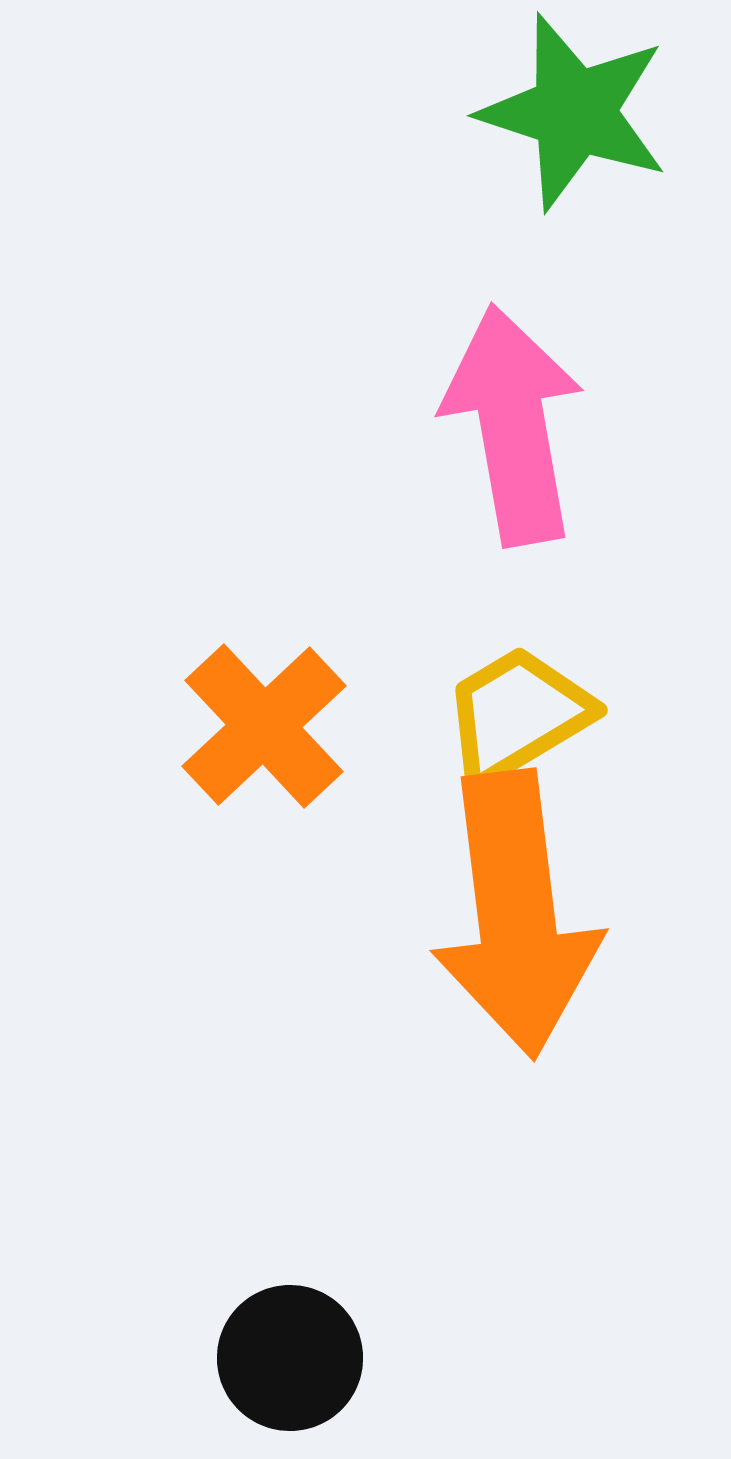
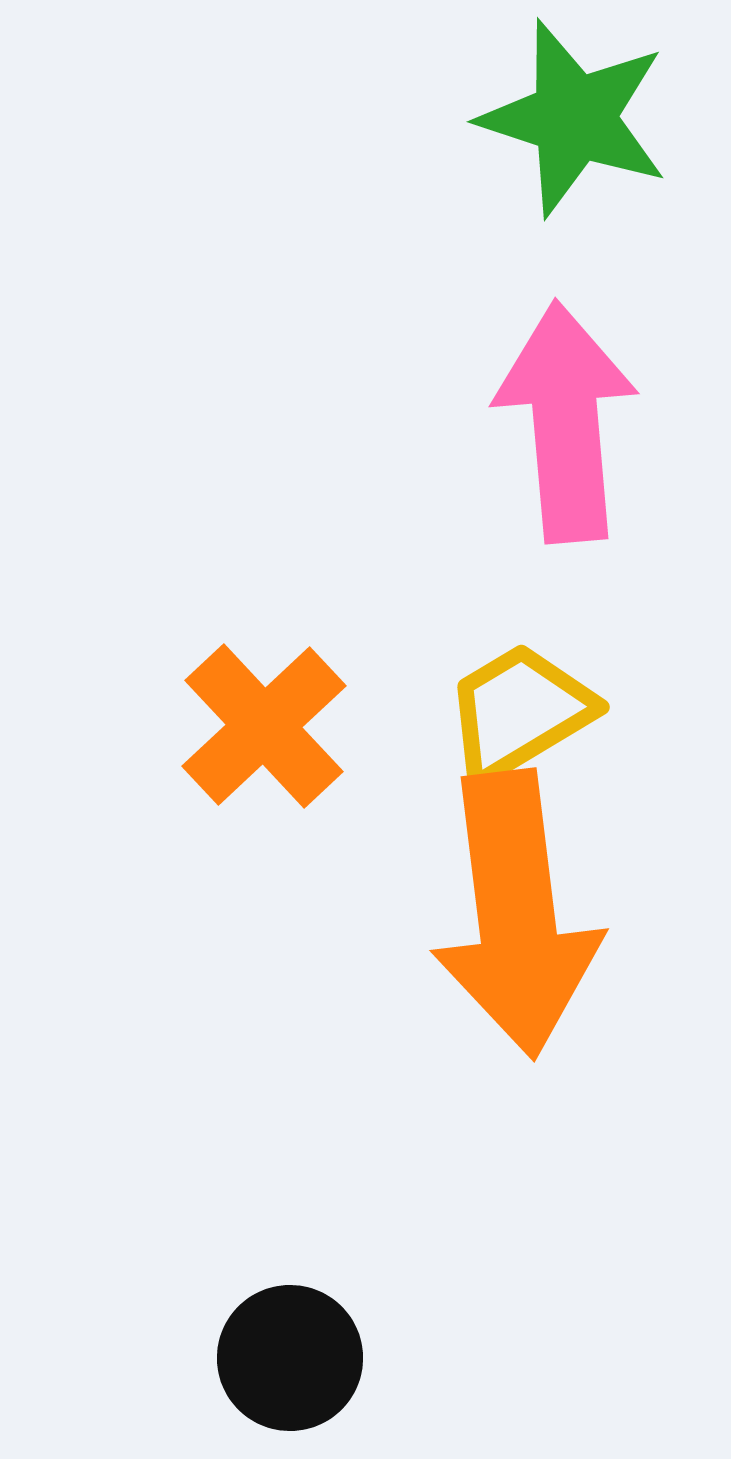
green star: moved 6 px down
pink arrow: moved 53 px right, 3 px up; rotated 5 degrees clockwise
yellow trapezoid: moved 2 px right, 3 px up
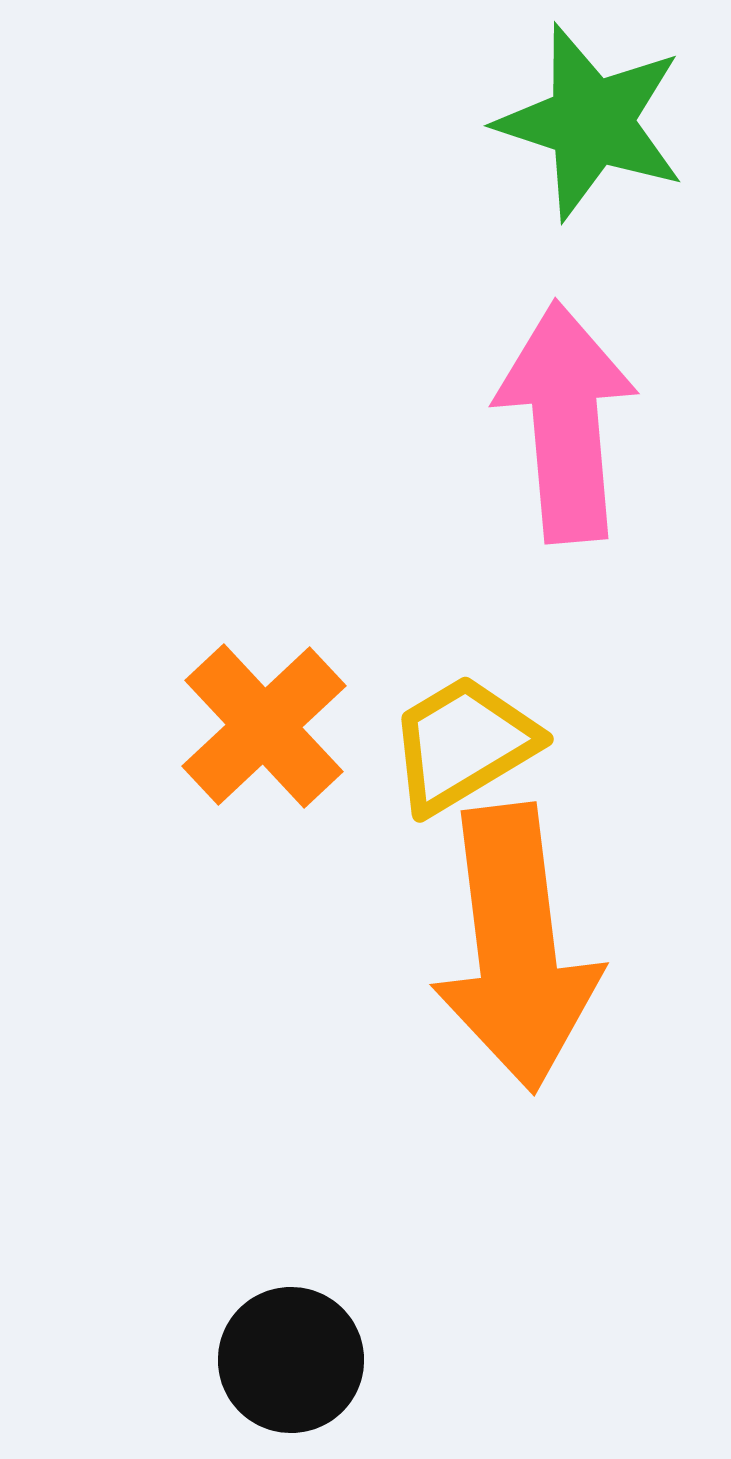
green star: moved 17 px right, 4 px down
yellow trapezoid: moved 56 px left, 32 px down
orange arrow: moved 34 px down
black circle: moved 1 px right, 2 px down
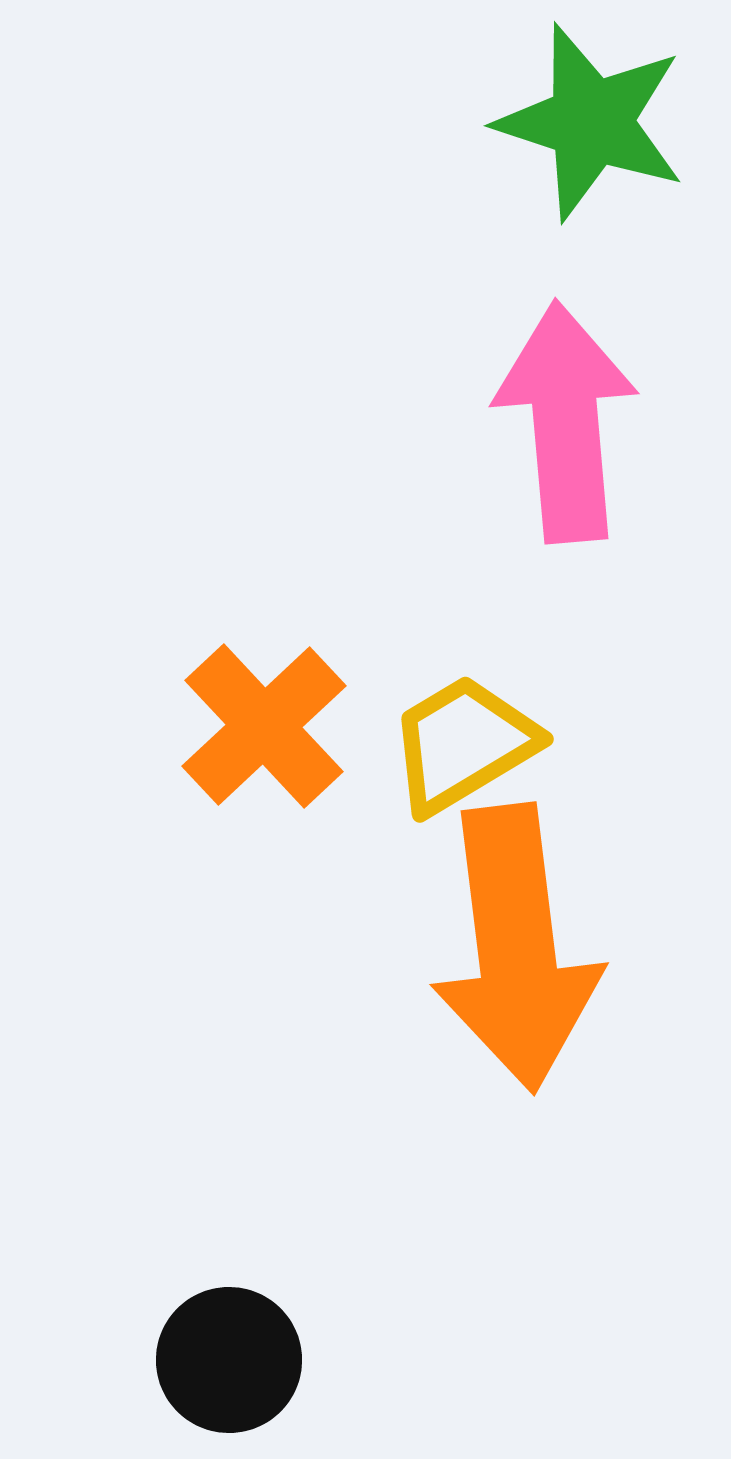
black circle: moved 62 px left
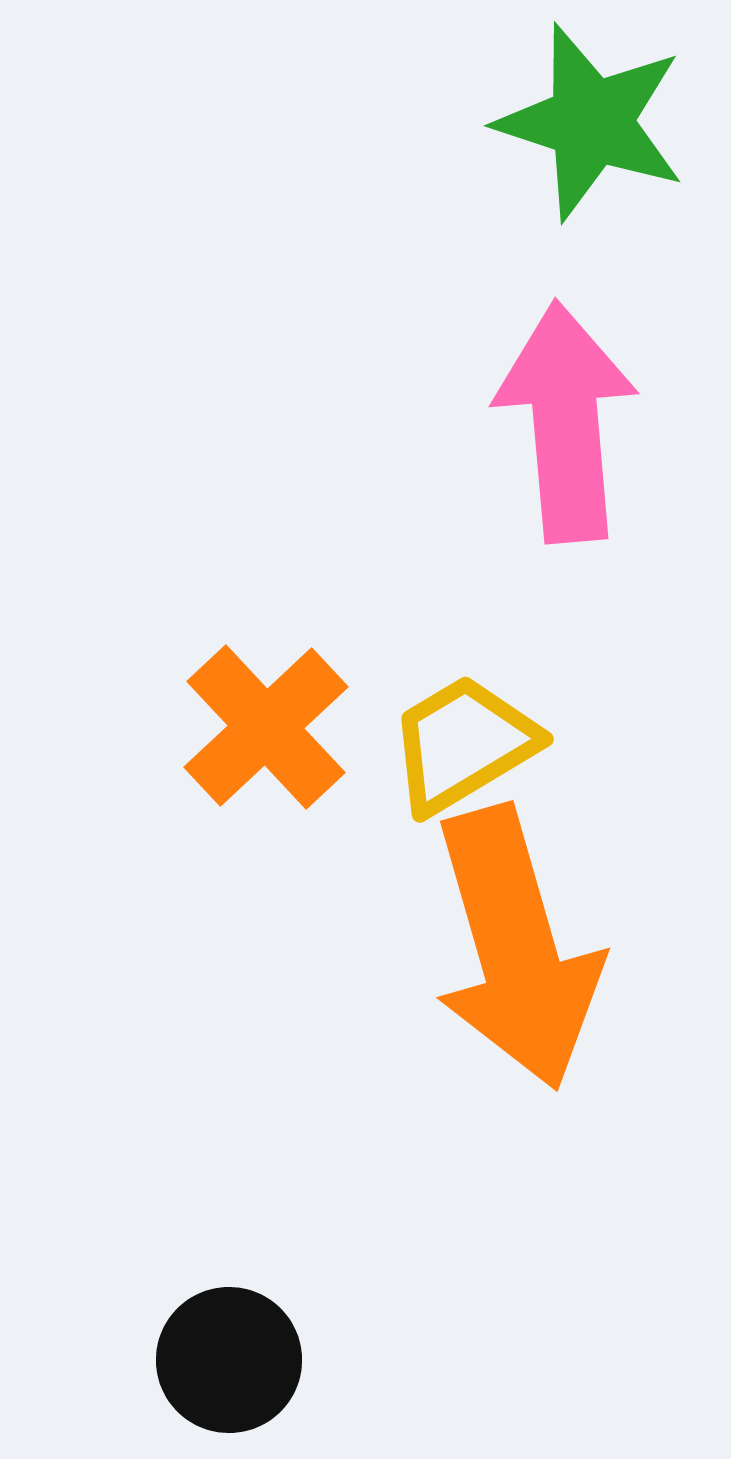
orange cross: moved 2 px right, 1 px down
orange arrow: rotated 9 degrees counterclockwise
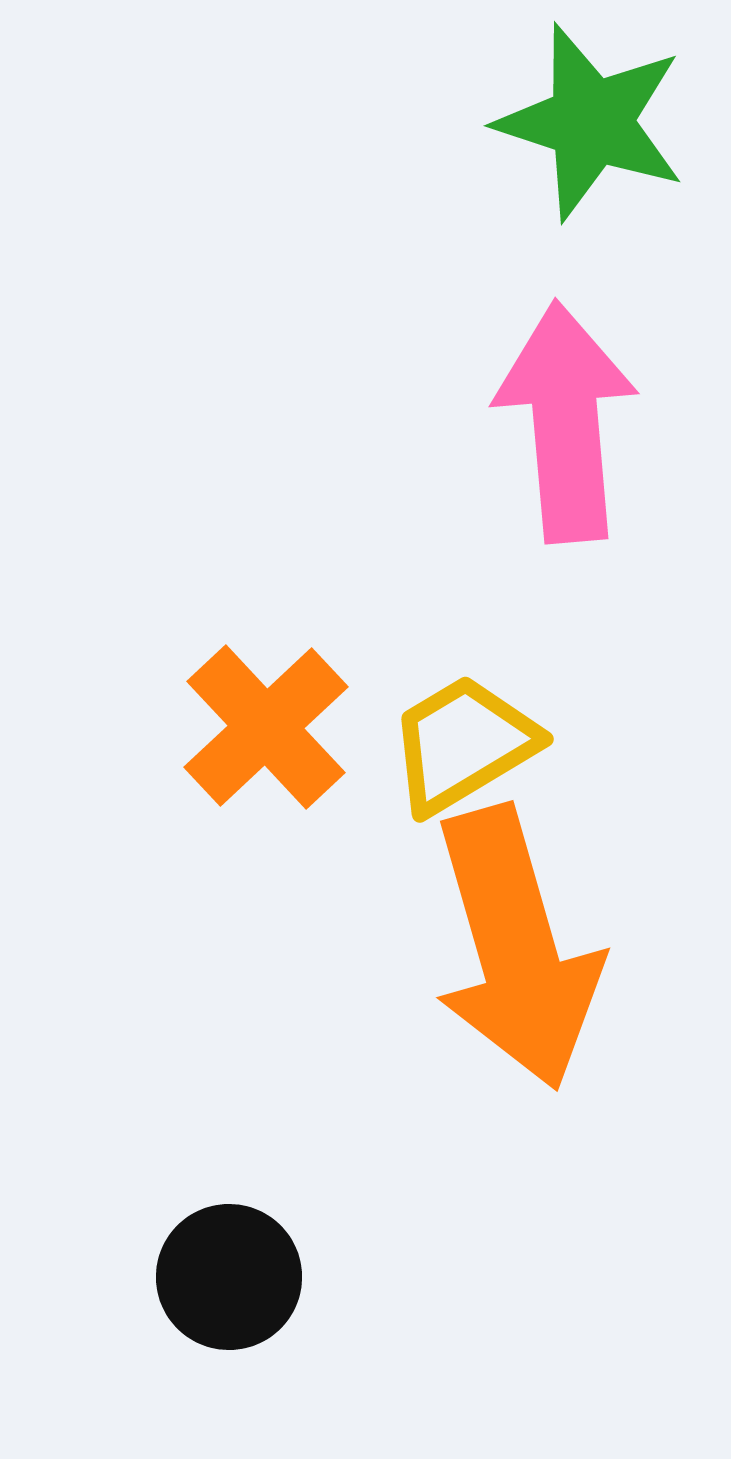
black circle: moved 83 px up
